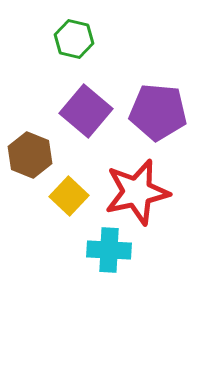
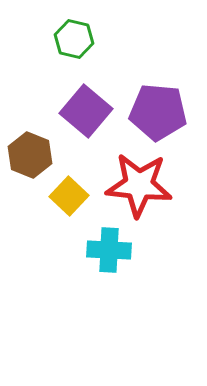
red star: moved 2 px right, 7 px up; rotated 18 degrees clockwise
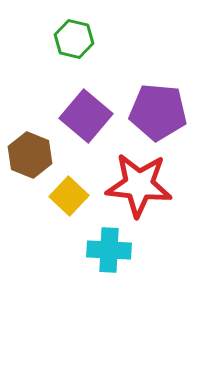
purple square: moved 5 px down
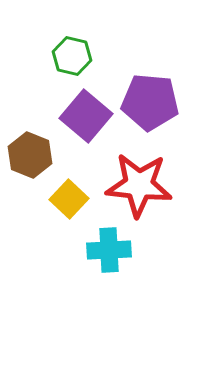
green hexagon: moved 2 px left, 17 px down
purple pentagon: moved 8 px left, 10 px up
yellow square: moved 3 px down
cyan cross: rotated 6 degrees counterclockwise
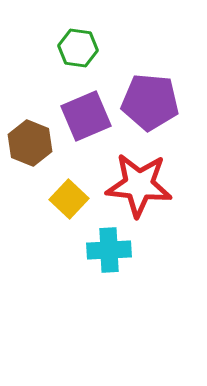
green hexagon: moved 6 px right, 8 px up; rotated 6 degrees counterclockwise
purple square: rotated 27 degrees clockwise
brown hexagon: moved 12 px up
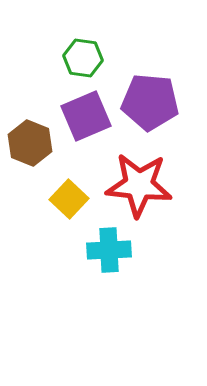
green hexagon: moved 5 px right, 10 px down
